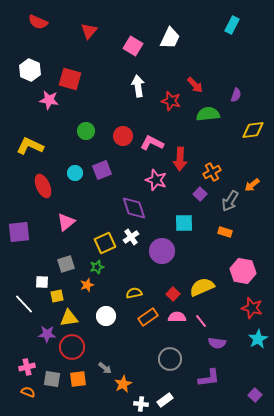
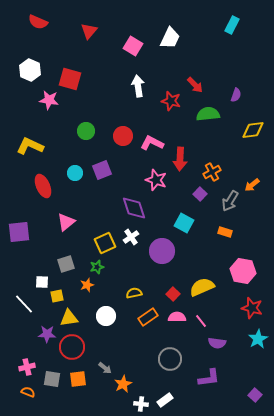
cyan square at (184, 223): rotated 30 degrees clockwise
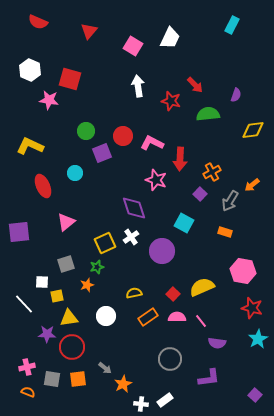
purple square at (102, 170): moved 17 px up
